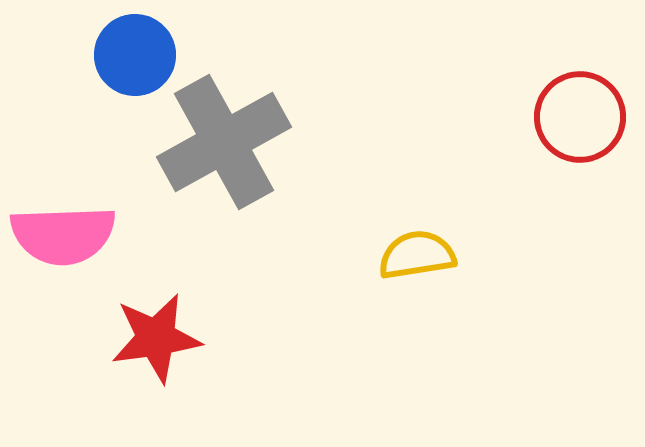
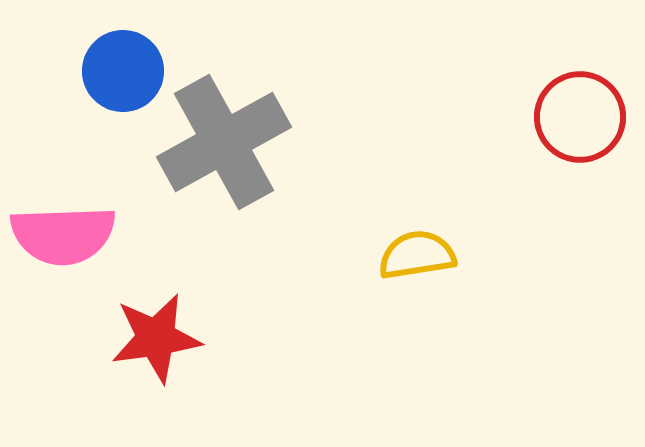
blue circle: moved 12 px left, 16 px down
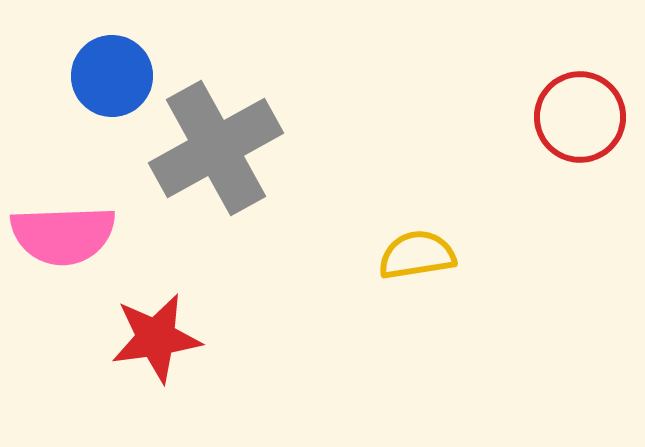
blue circle: moved 11 px left, 5 px down
gray cross: moved 8 px left, 6 px down
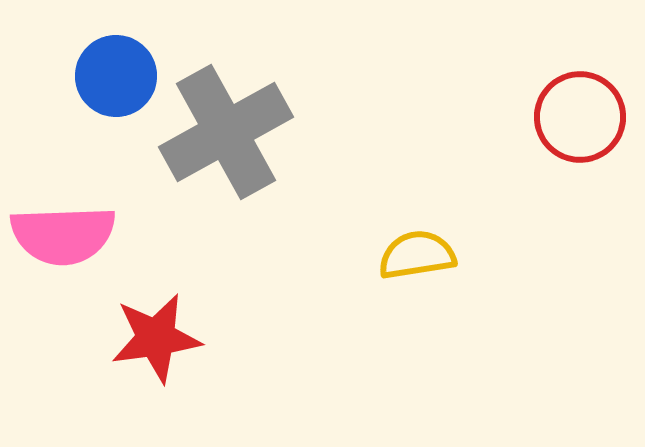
blue circle: moved 4 px right
gray cross: moved 10 px right, 16 px up
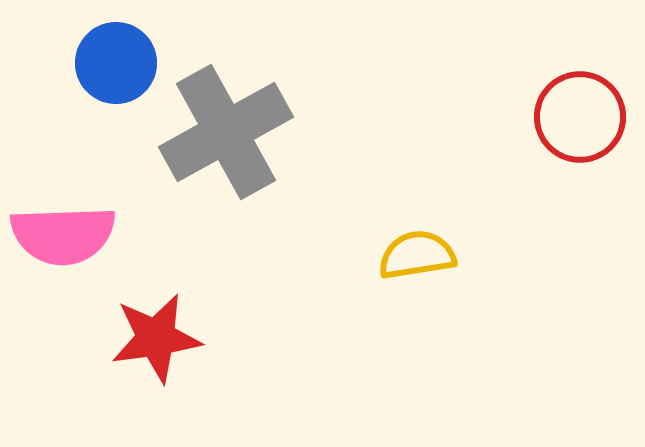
blue circle: moved 13 px up
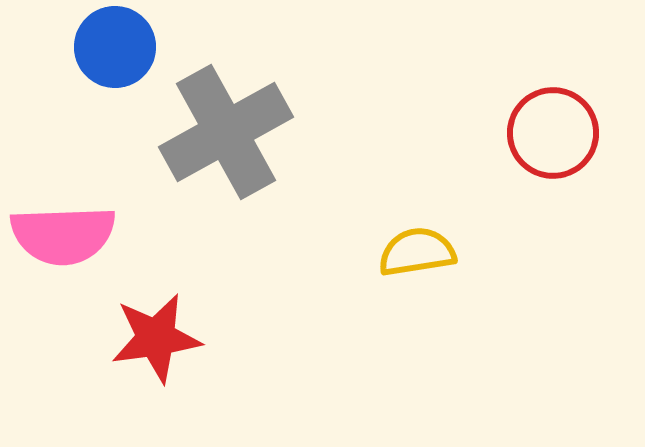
blue circle: moved 1 px left, 16 px up
red circle: moved 27 px left, 16 px down
yellow semicircle: moved 3 px up
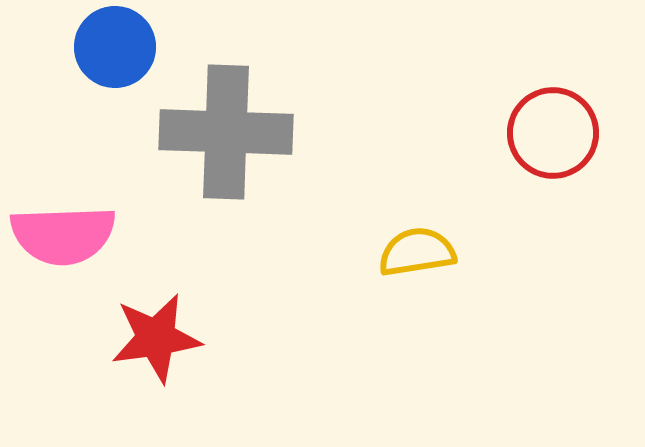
gray cross: rotated 31 degrees clockwise
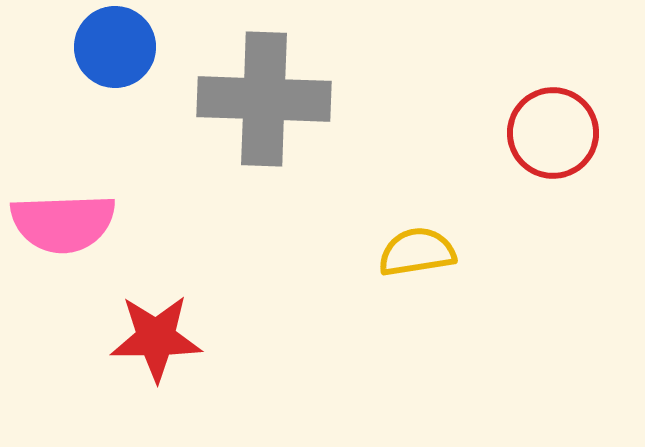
gray cross: moved 38 px right, 33 px up
pink semicircle: moved 12 px up
red star: rotated 8 degrees clockwise
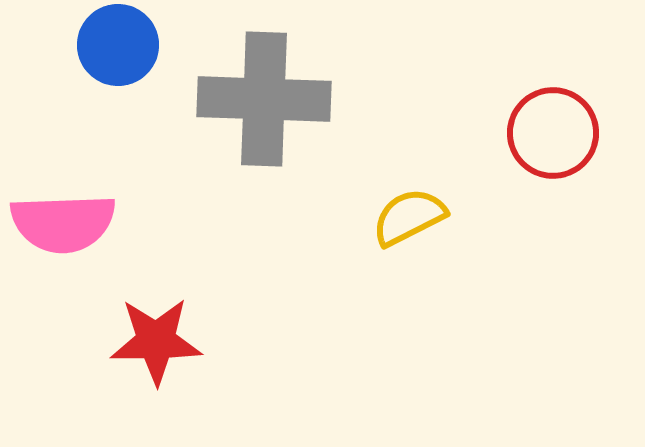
blue circle: moved 3 px right, 2 px up
yellow semicircle: moved 8 px left, 35 px up; rotated 18 degrees counterclockwise
red star: moved 3 px down
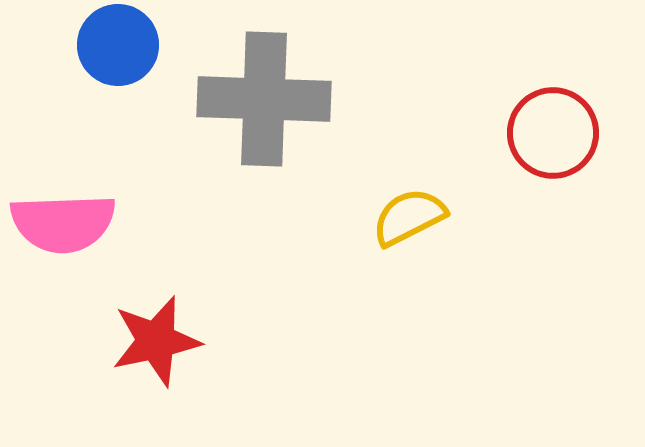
red star: rotated 12 degrees counterclockwise
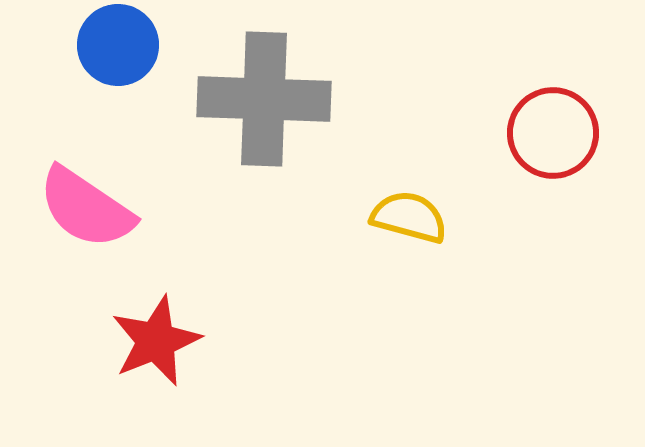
yellow semicircle: rotated 42 degrees clockwise
pink semicircle: moved 23 px right, 15 px up; rotated 36 degrees clockwise
red star: rotated 10 degrees counterclockwise
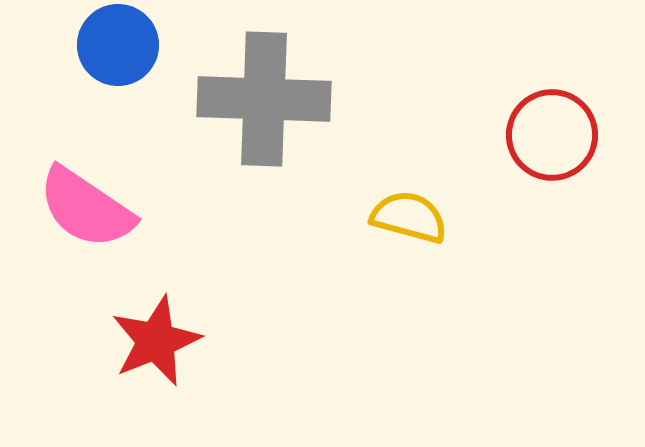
red circle: moved 1 px left, 2 px down
